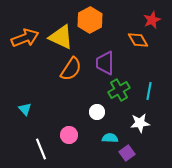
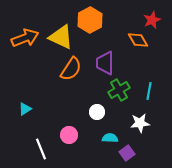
cyan triangle: rotated 40 degrees clockwise
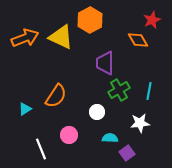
orange semicircle: moved 15 px left, 27 px down
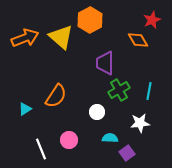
yellow triangle: rotated 16 degrees clockwise
pink circle: moved 5 px down
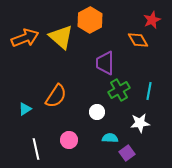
white line: moved 5 px left; rotated 10 degrees clockwise
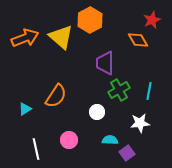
cyan semicircle: moved 2 px down
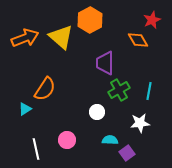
orange semicircle: moved 11 px left, 7 px up
pink circle: moved 2 px left
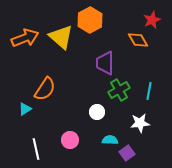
pink circle: moved 3 px right
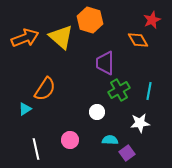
orange hexagon: rotated 15 degrees counterclockwise
